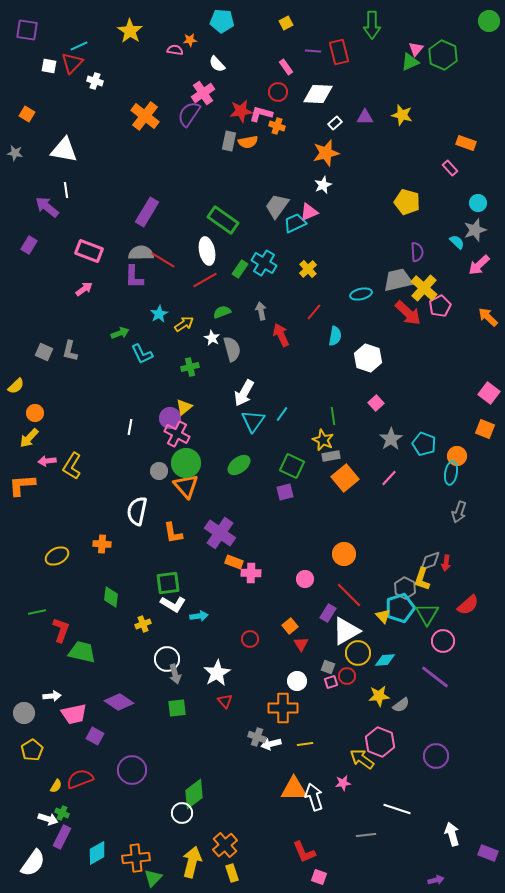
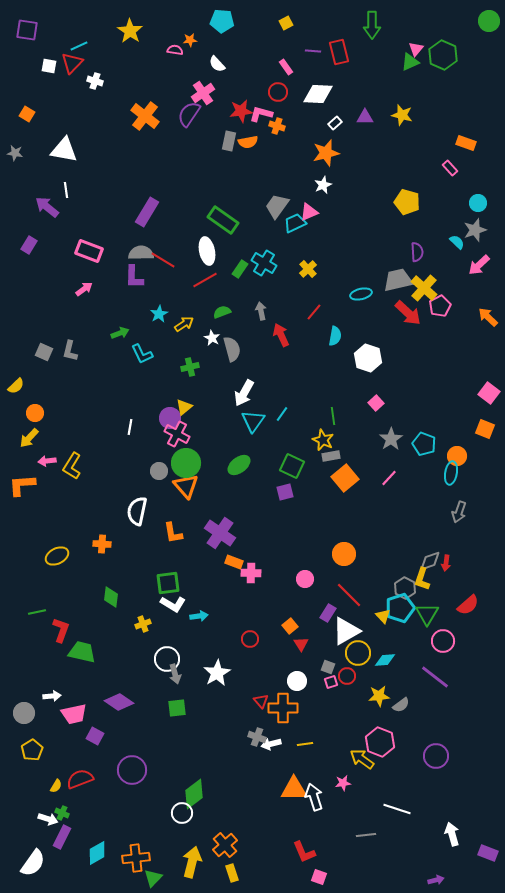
red triangle at (225, 701): moved 36 px right
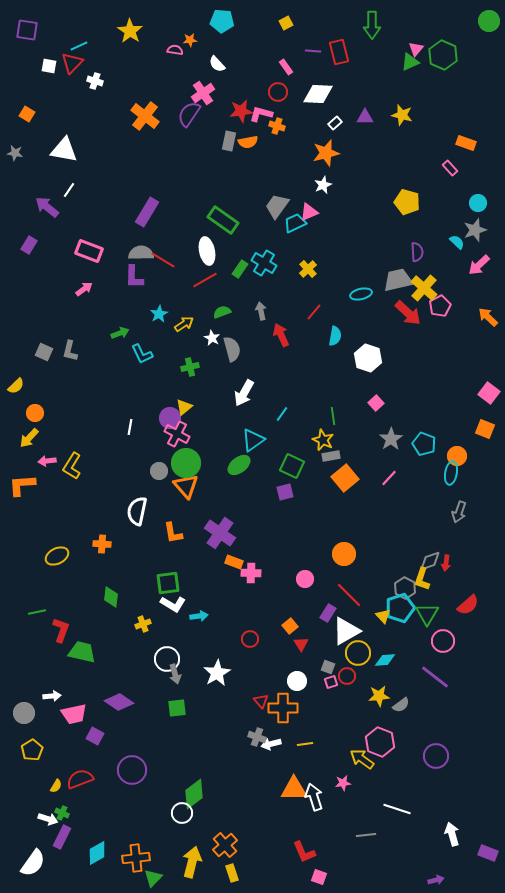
white line at (66, 190): moved 3 px right; rotated 42 degrees clockwise
cyan triangle at (253, 421): moved 19 px down; rotated 20 degrees clockwise
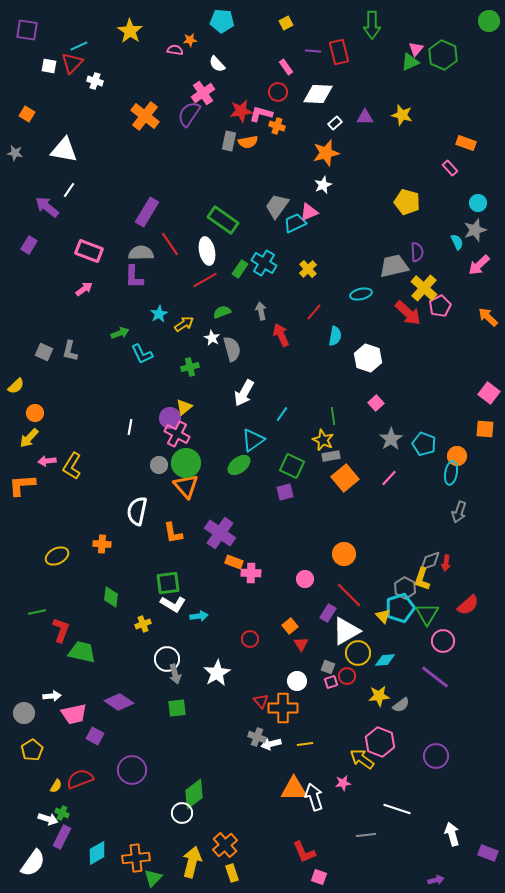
cyan semicircle at (457, 242): rotated 21 degrees clockwise
red line at (163, 260): moved 7 px right, 16 px up; rotated 25 degrees clockwise
gray trapezoid at (398, 280): moved 4 px left, 14 px up
orange square at (485, 429): rotated 18 degrees counterclockwise
gray circle at (159, 471): moved 6 px up
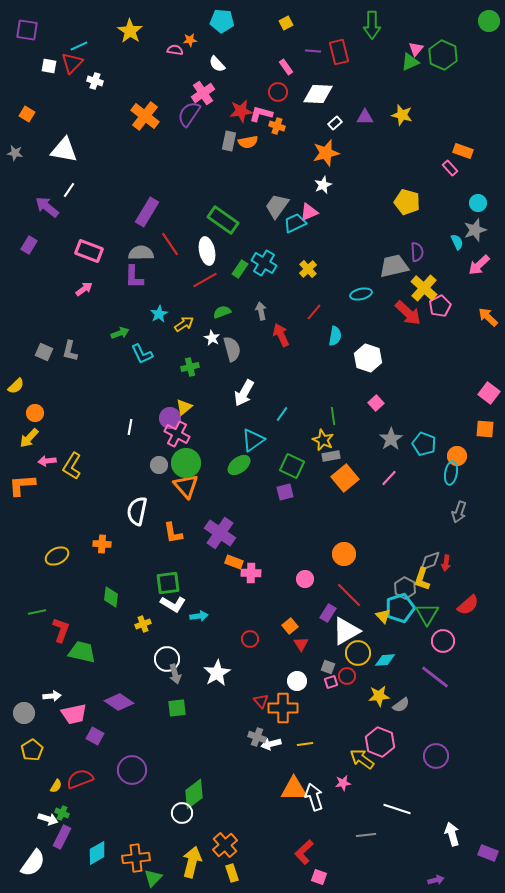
orange rectangle at (466, 143): moved 3 px left, 8 px down
red L-shape at (304, 852): rotated 70 degrees clockwise
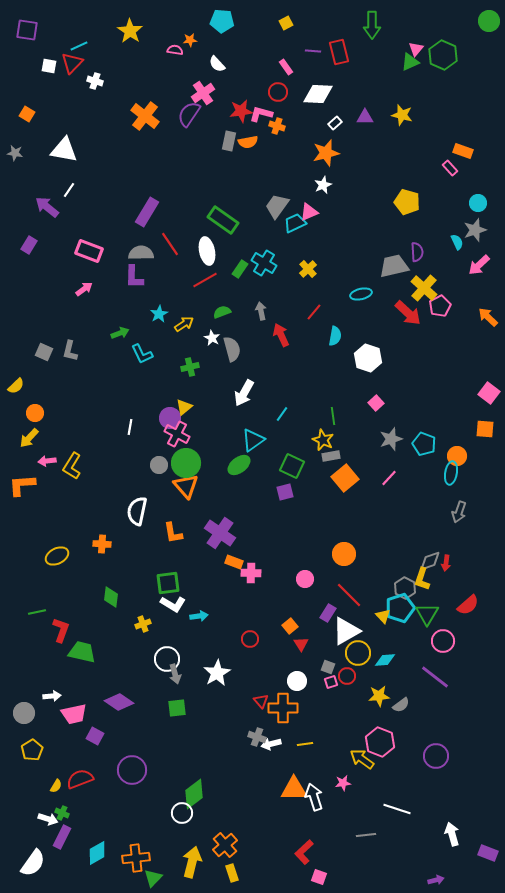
gray star at (391, 439): rotated 15 degrees clockwise
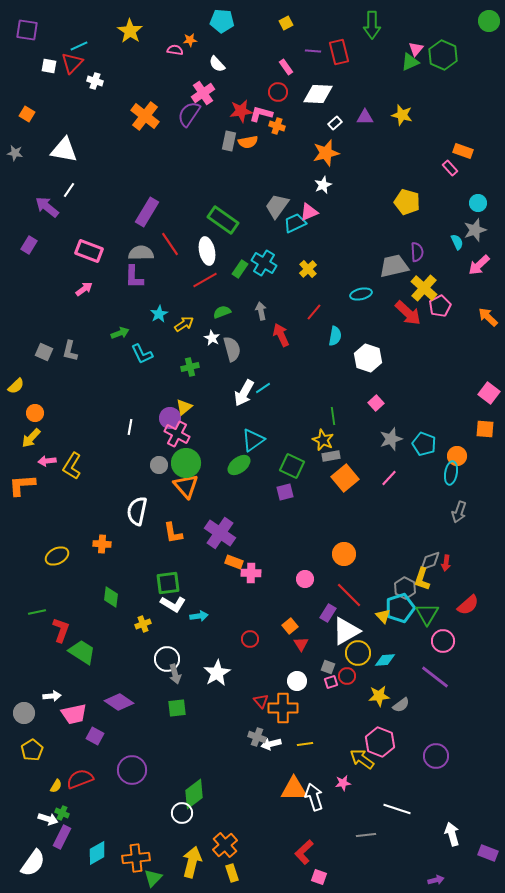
cyan line at (282, 414): moved 19 px left, 26 px up; rotated 21 degrees clockwise
yellow arrow at (29, 438): moved 2 px right
green trapezoid at (82, 652): rotated 20 degrees clockwise
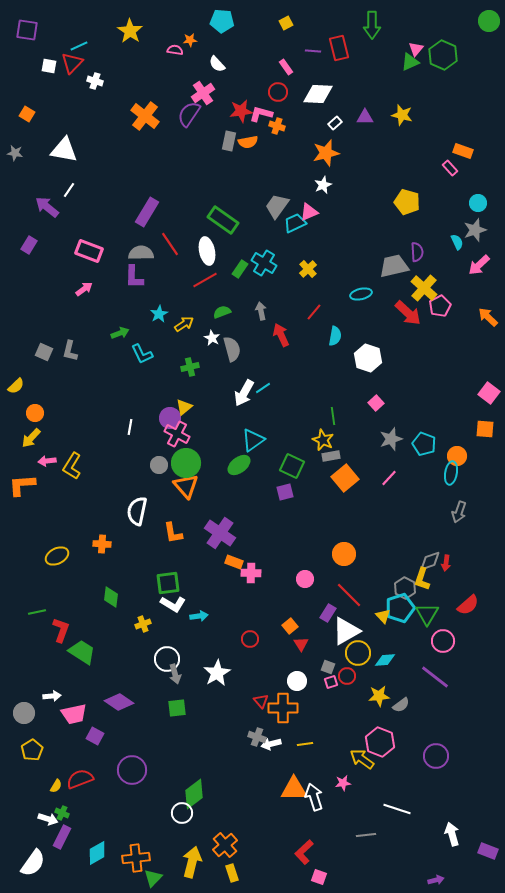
red rectangle at (339, 52): moved 4 px up
purple rectangle at (488, 853): moved 2 px up
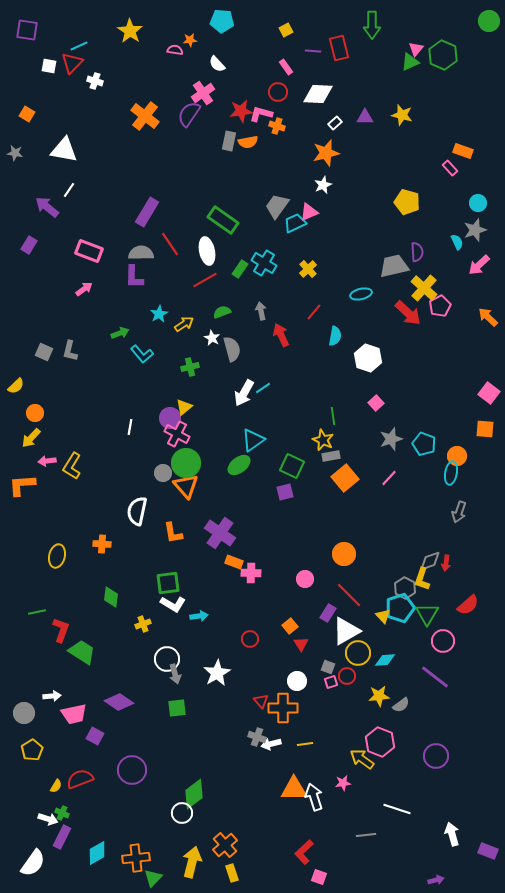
yellow square at (286, 23): moved 7 px down
cyan L-shape at (142, 354): rotated 15 degrees counterclockwise
gray circle at (159, 465): moved 4 px right, 8 px down
yellow ellipse at (57, 556): rotated 50 degrees counterclockwise
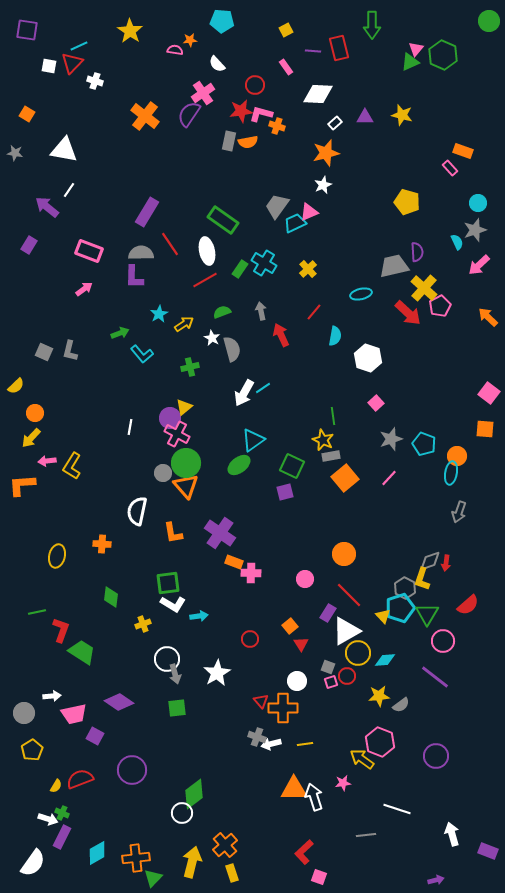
red circle at (278, 92): moved 23 px left, 7 px up
